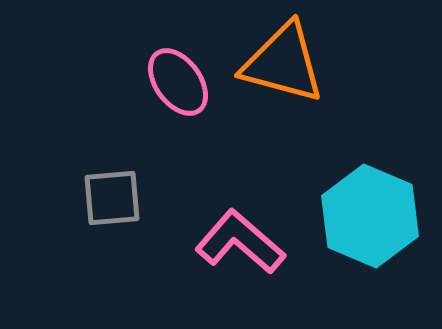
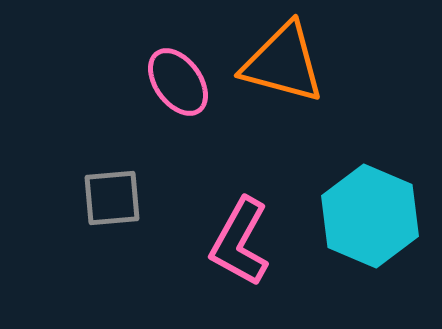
pink L-shape: rotated 102 degrees counterclockwise
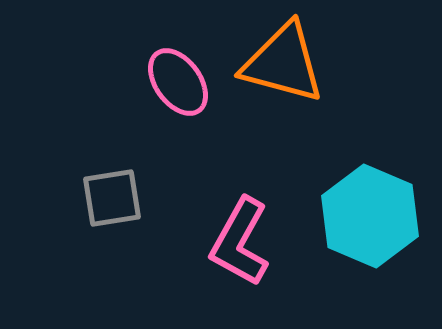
gray square: rotated 4 degrees counterclockwise
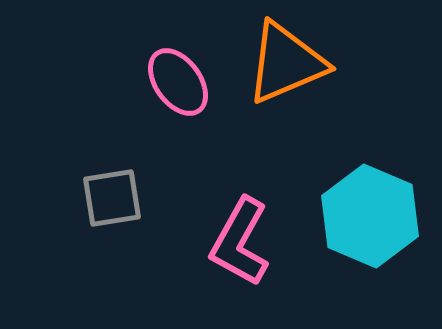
orange triangle: moved 3 px right; rotated 38 degrees counterclockwise
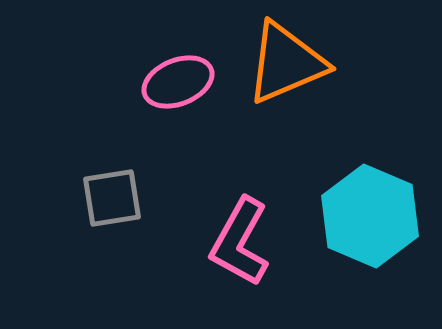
pink ellipse: rotated 76 degrees counterclockwise
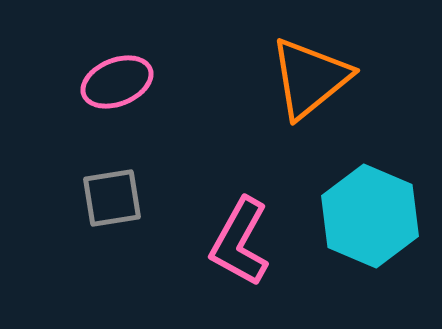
orange triangle: moved 24 px right, 15 px down; rotated 16 degrees counterclockwise
pink ellipse: moved 61 px left
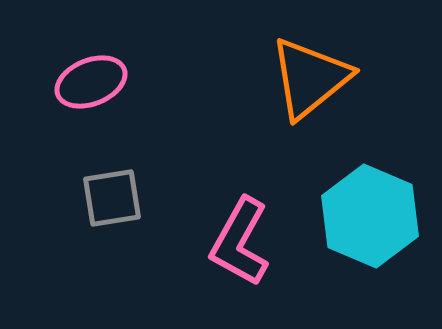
pink ellipse: moved 26 px left
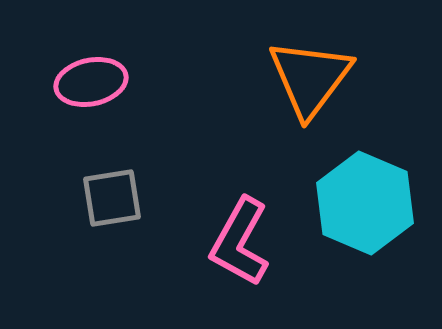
orange triangle: rotated 14 degrees counterclockwise
pink ellipse: rotated 10 degrees clockwise
cyan hexagon: moved 5 px left, 13 px up
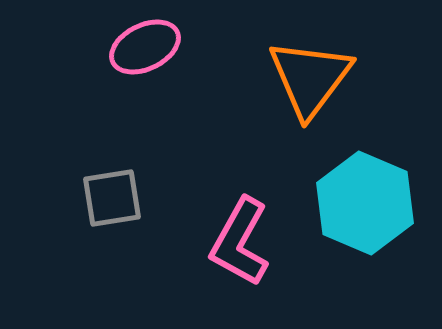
pink ellipse: moved 54 px right, 35 px up; rotated 14 degrees counterclockwise
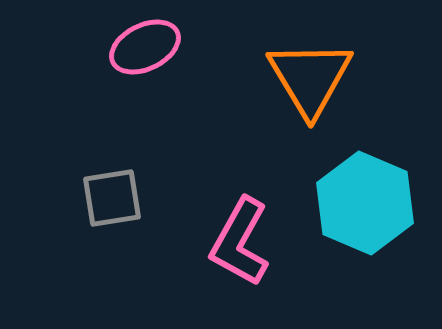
orange triangle: rotated 8 degrees counterclockwise
